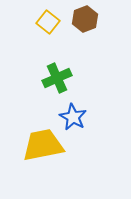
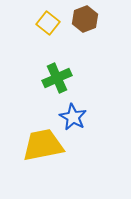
yellow square: moved 1 px down
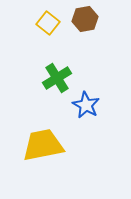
brown hexagon: rotated 10 degrees clockwise
green cross: rotated 8 degrees counterclockwise
blue star: moved 13 px right, 12 px up
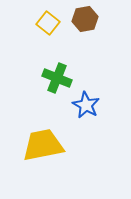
green cross: rotated 36 degrees counterclockwise
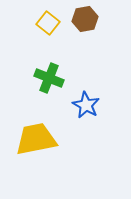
green cross: moved 8 px left
yellow trapezoid: moved 7 px left, 6 px up
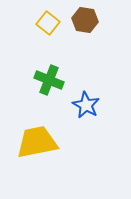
brown hexagon: moved 1 px down; rotated 20 degrees clockwise
green cross: moved 2 px down
yellow trapezoid: moved 1 px right, 3 px down
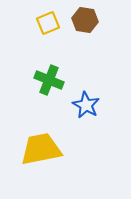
yellow square: rotated 30 degrees clockwise
yellow trapezoid: moved 4 px right, 7 px down
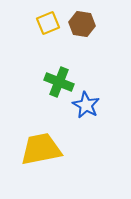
brown hexagon: moved 3 px left, 4 px down
green cross: moved 10 px right, 2 px down
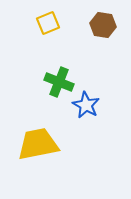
brown hexagon: moved 21 px right, 1 px down
yellow trapezoid: moved 3 px left, 5 px up
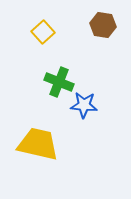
yellow square: moved 5 px left, 9 px down; rotated 20 degrees counterclockwise
blue star: moved 2 px left; rotated 24 degrees counterclockwise
yellow trapezoid: rotated 24 degrees clockwise
